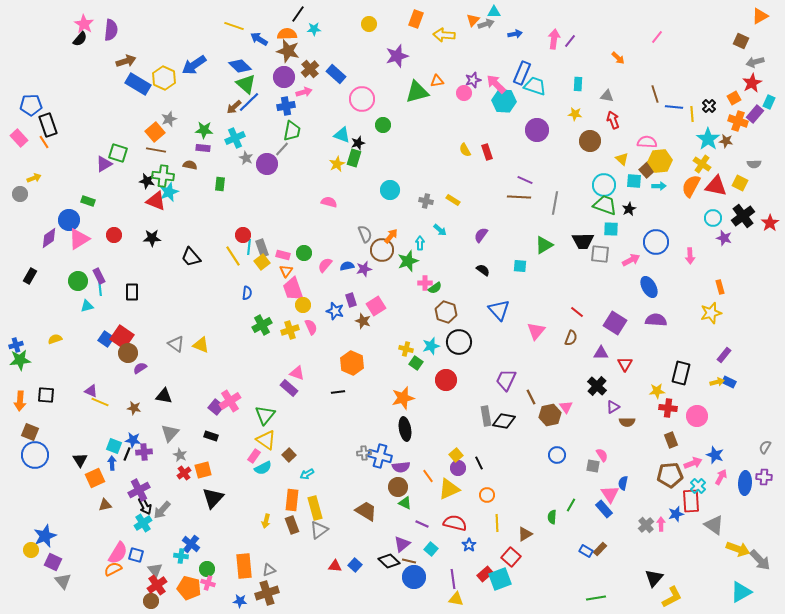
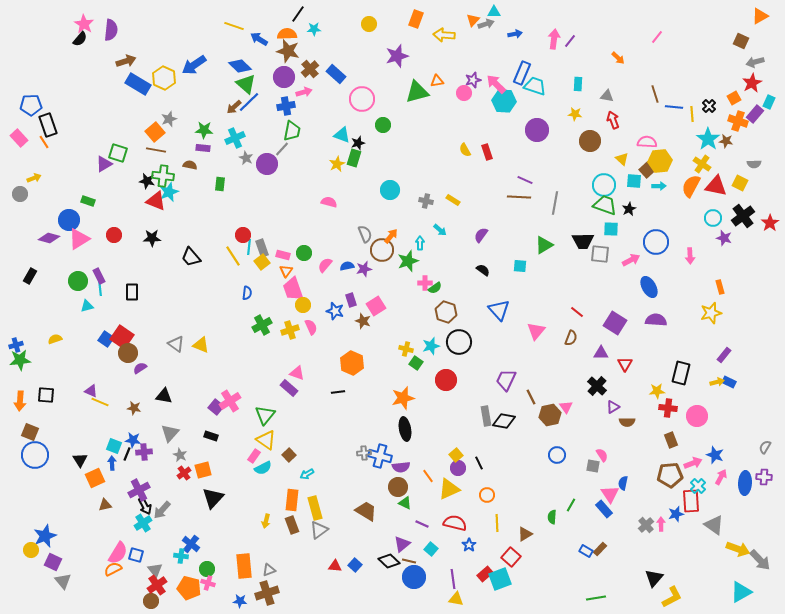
purple diamond at (49, 238): rotated 50 degrees clockwise
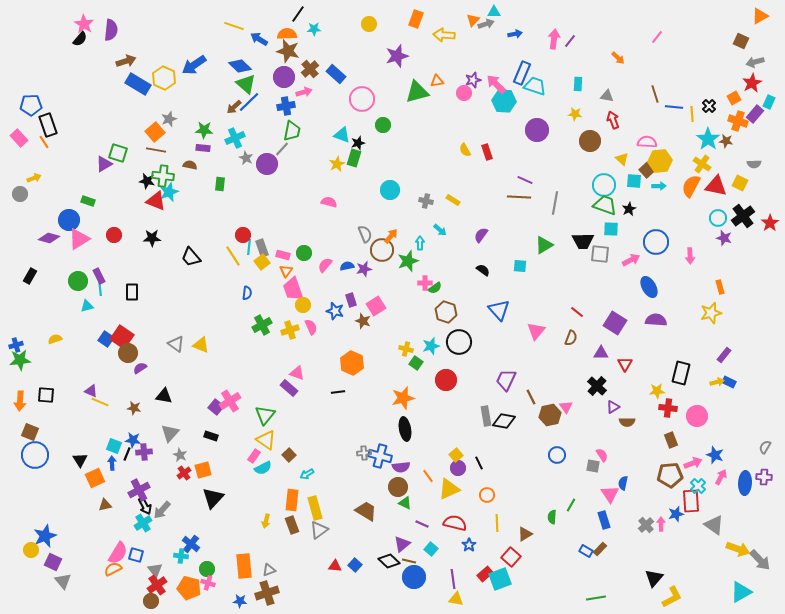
cyan circle at (713, 218): moved 5 px right
blue rectangle at (604, 509): moved 11 px down; rotated 24 degrees clockwise
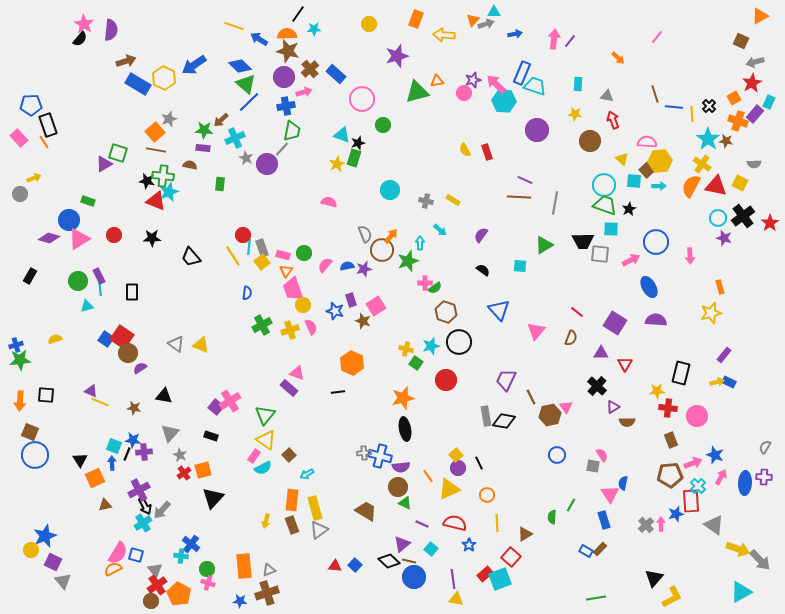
brown arrow at (234, 107): moved 13 px left, 13 px down
orange pentagon at (189, 588): moved 10 px left, 6 px down; rotated 15 degrees clockwise
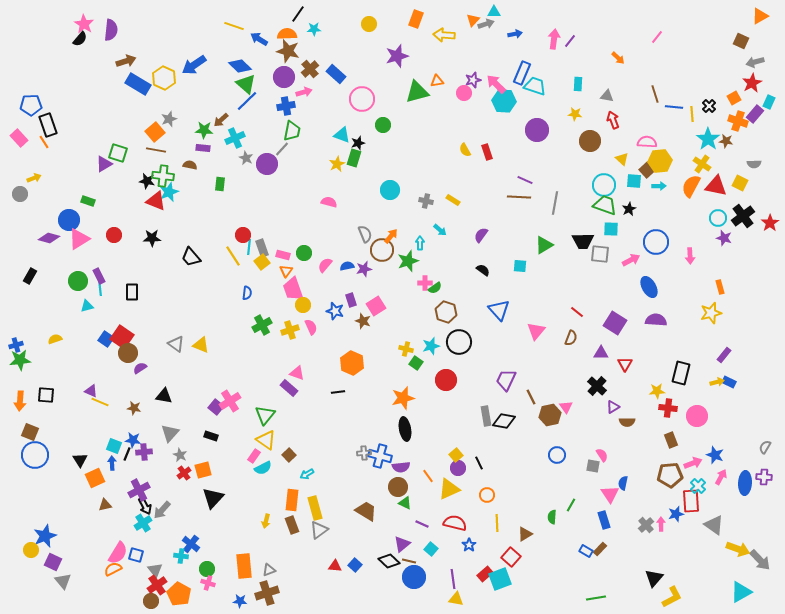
blue line at (249, 102): moved 2 px left, 1 px up
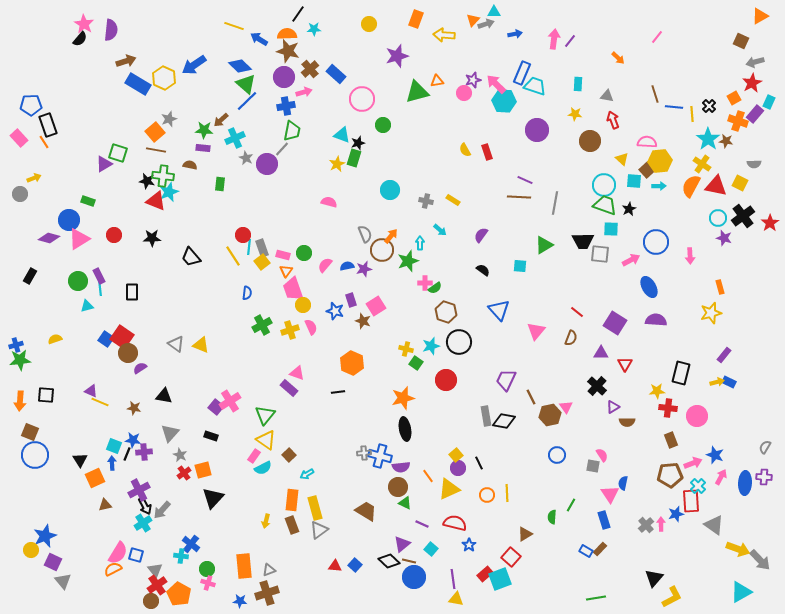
yellow line at (497, 523): moved 10 px right, 30 px up
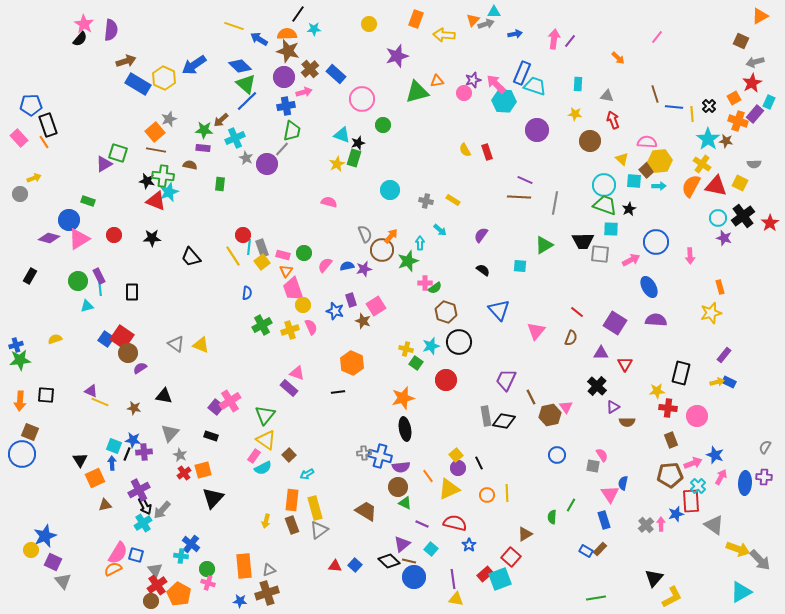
blue circle at (35, 455): moved 13 px left, 1 px up
